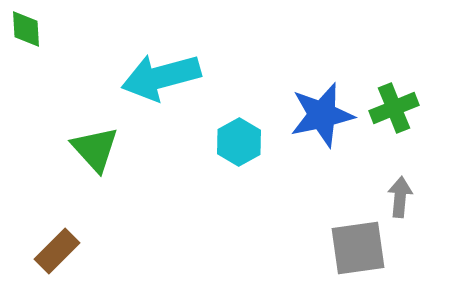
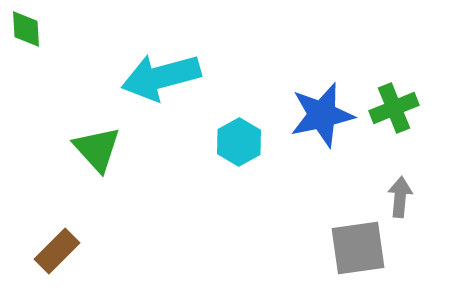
green triangle: moved 2 px right
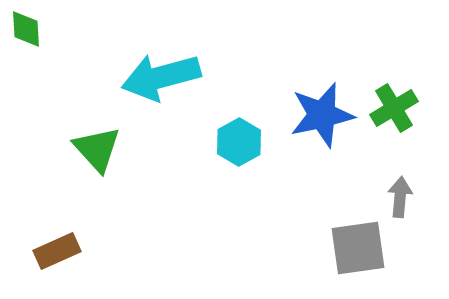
green cross: rotated 9 degrees counterclockwise
brown rectangle: rotated 21 degrees clockwise
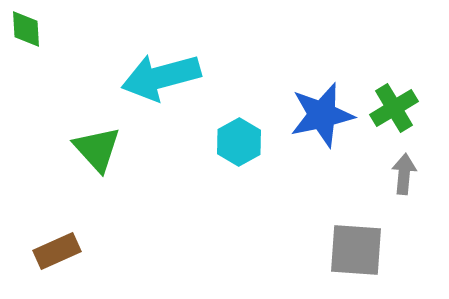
gray arrow: moved 4 px right, 23 px up
gray square: moved 2 px left, 2 px down; rotated 12 degrees clockwise
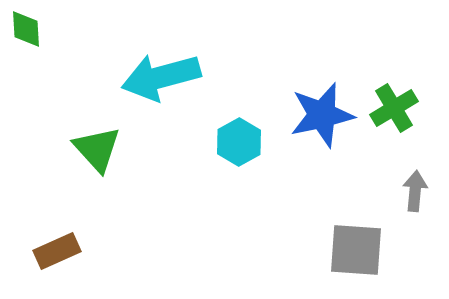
gray arrow: moved 11 px right, 17 px down
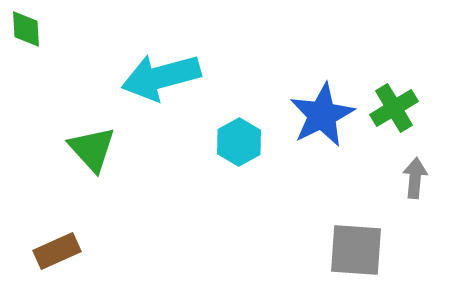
blue star: rotated 14 degrees counterclockwise
green triangle: moved 5 px left
gray arrow: moved 13 px up
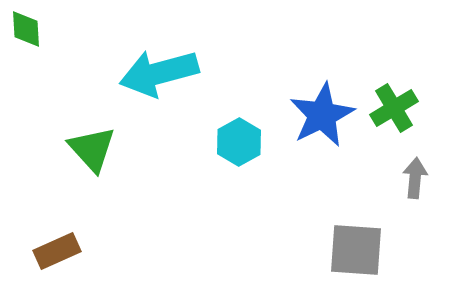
cyan arrow: moved 2 px left, 4 px up
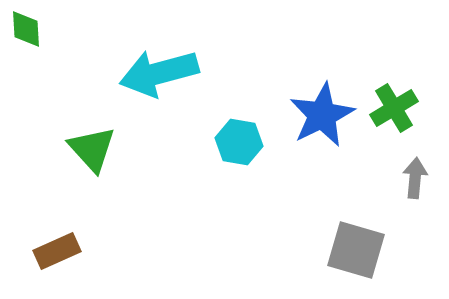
cyan hexagon: rotated 21 degrees counterclockwise
gray square: rotated 12 degrees clockwise
